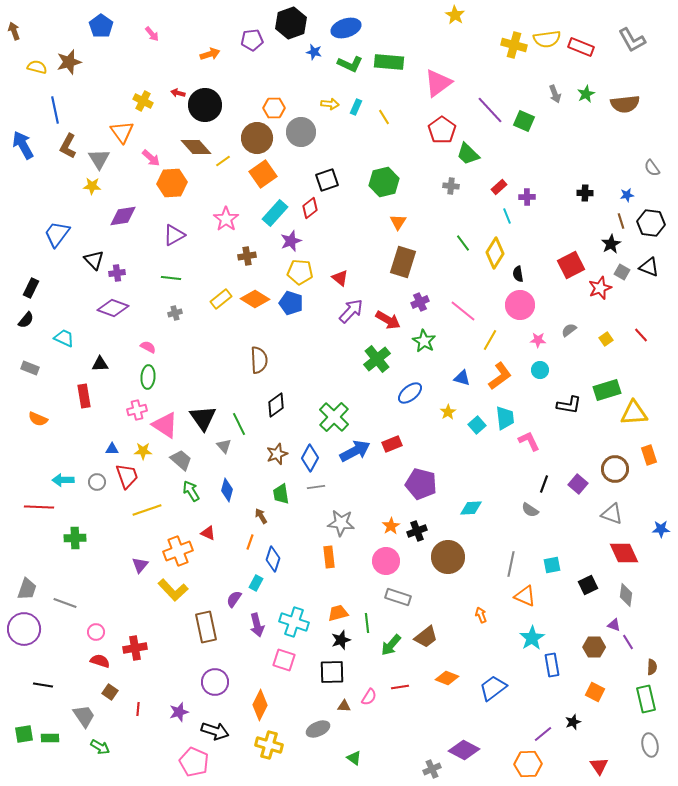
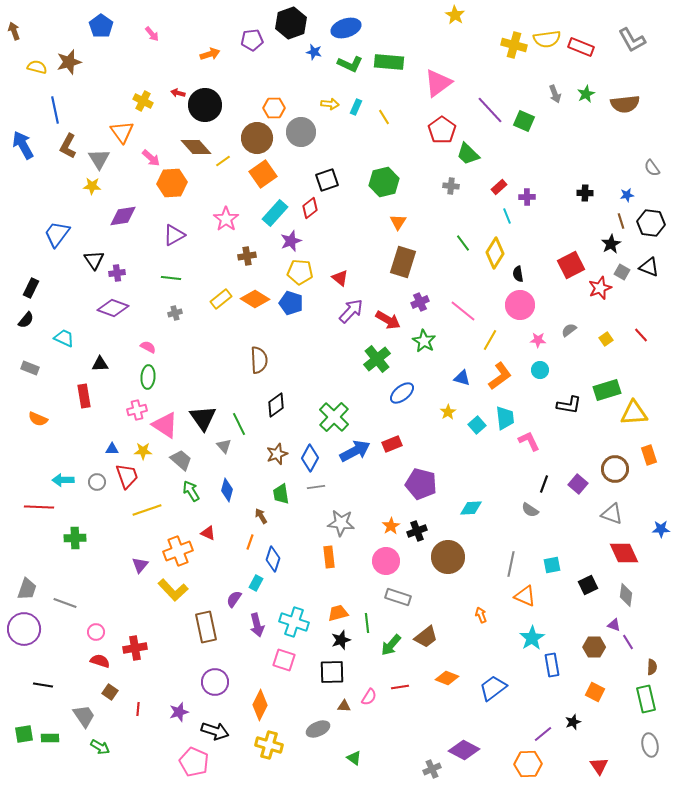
black triangle at (94, 260): rotated 10 degrees clockwise
blue ellipse at (410, 393): moved 8 px left
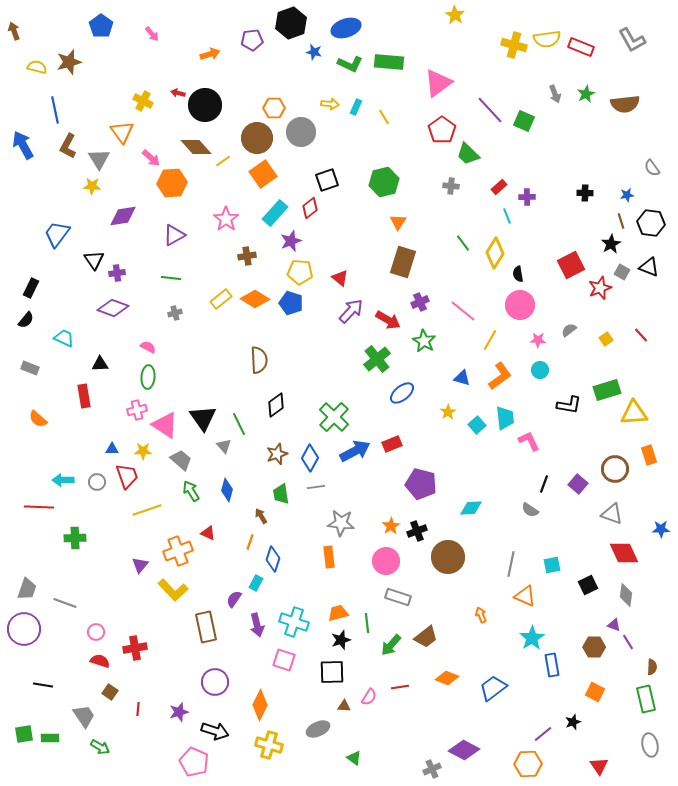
orange semicircle at (38, 419): rotated 18 degrees clockwise
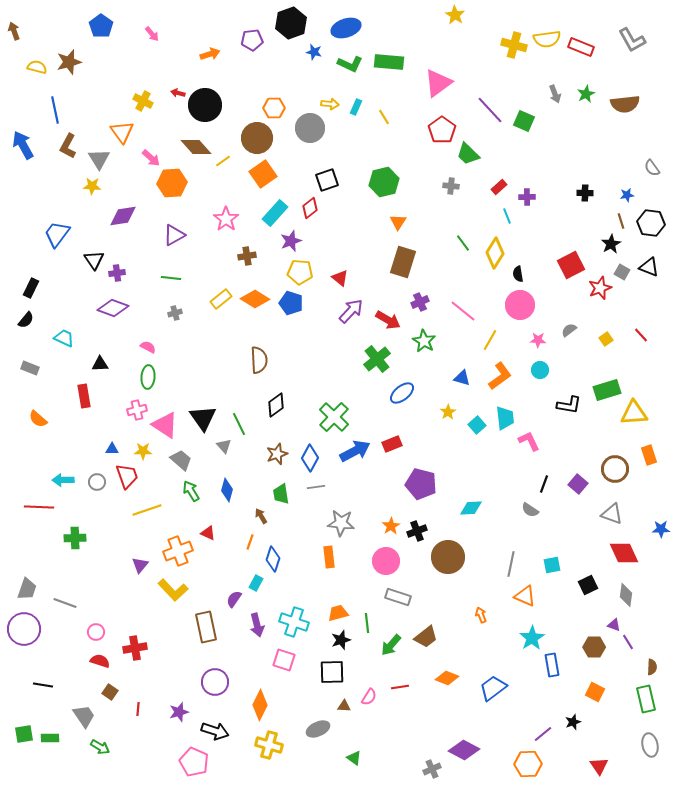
gray circle at (301, 132): moved 9 px right, 4 px up
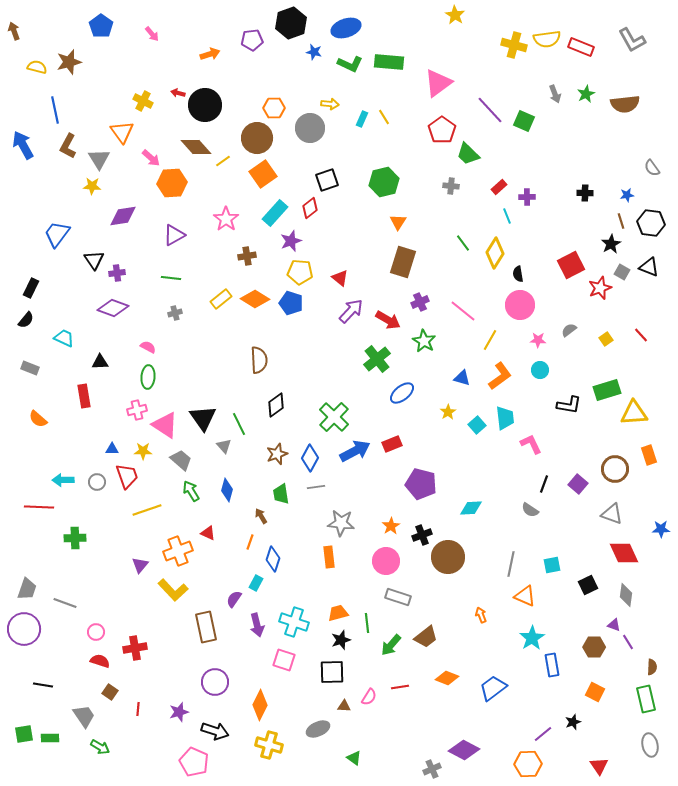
cyan rectangle at (356, 107): moved 6 px right, 12 px down
black triangle at (100, 364): moved 2 px up
pink L-shape at (529, 441): moved 2 px right, 3 px down
black cross at (417, 531): moved 5 px right, 4 px down
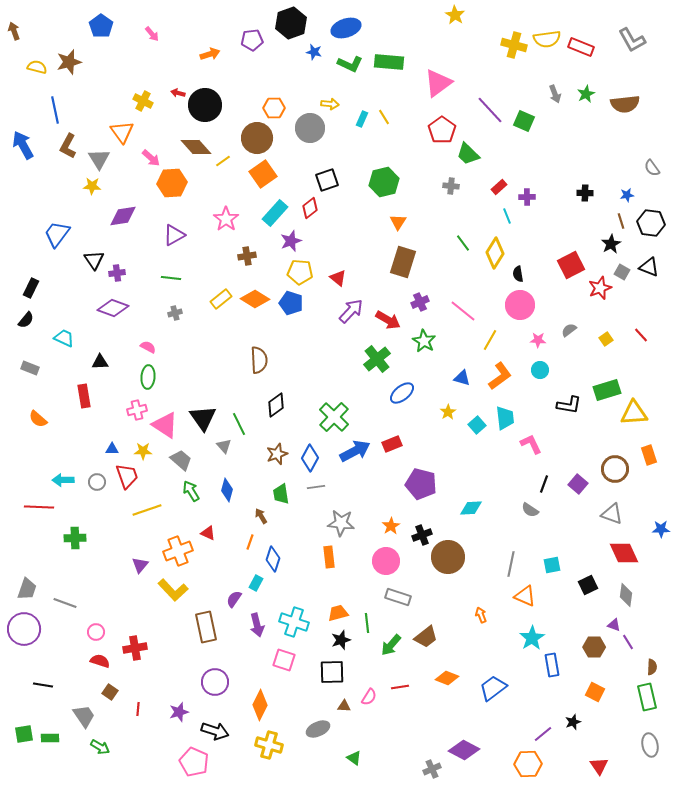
red triangle at (340, 278): moved 2 px left
green rectangle at (646, 699): moved 1 px right, 2 px up
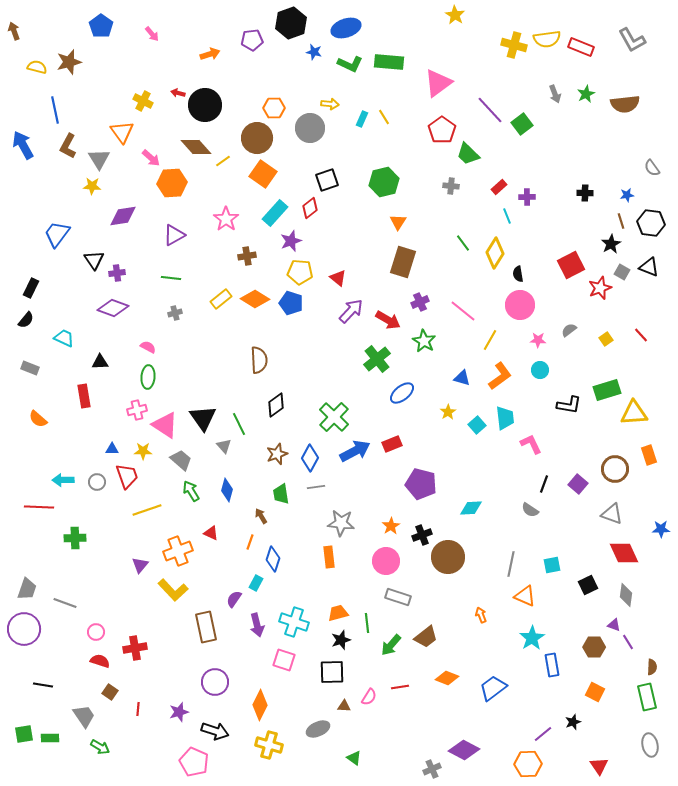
green square at (524, 121): moved 2 px left, 3 px down; rotated 30 degrees clockwise
orange square at (263, 174): rotated 20 degrees counterclockwise
red triangle at (208, 533): moved 3 px right
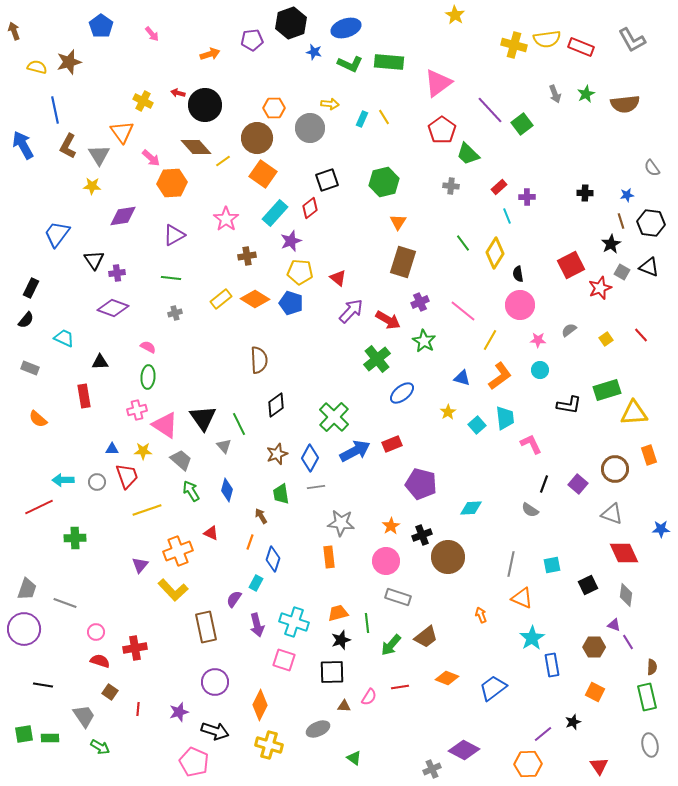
gray triangle at (99, 159): moved 4 px up
red line at (39, 507): rotated 28 degrees counterclockwise
orange triangle at (525, 596): moved 3 px left, 2 px down
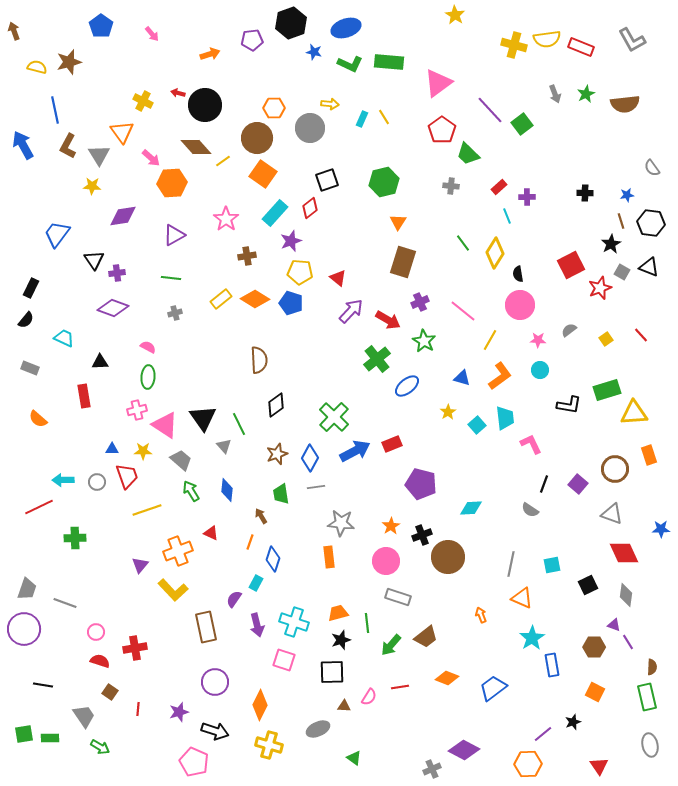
blue ellipse at (402, 393): moved 5 px right, 7 px up
blue diamond at (227, 490): rotated 10 degrees counterclockwise
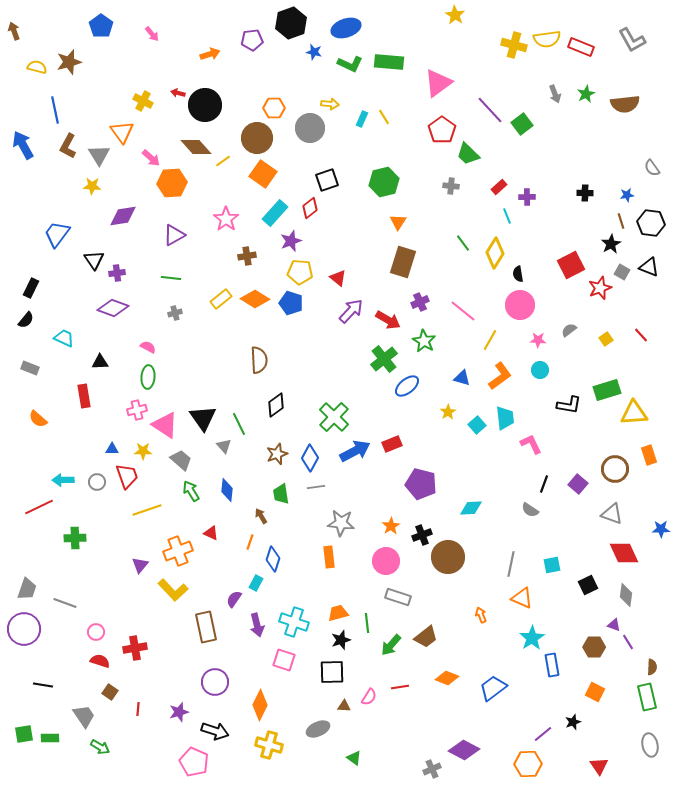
green cross at (377, 359): moved 7 px right
